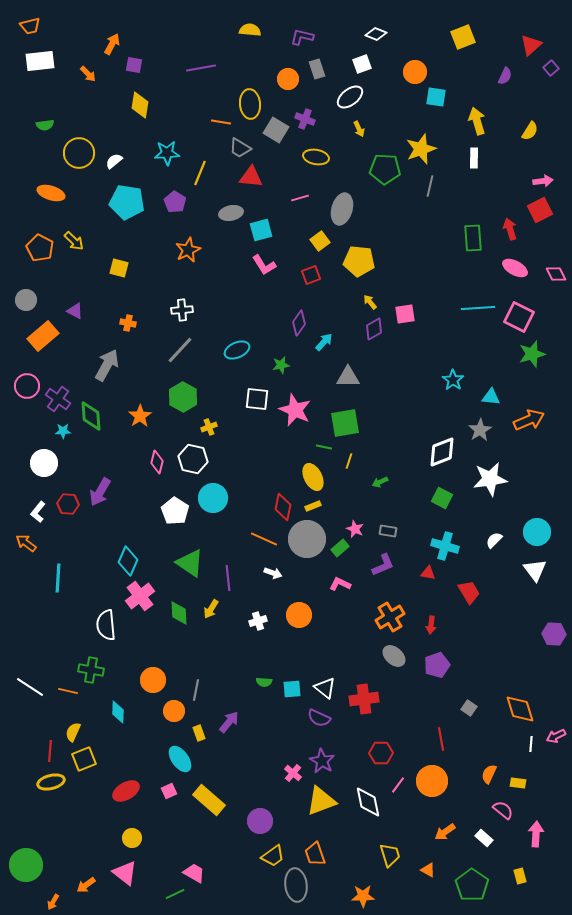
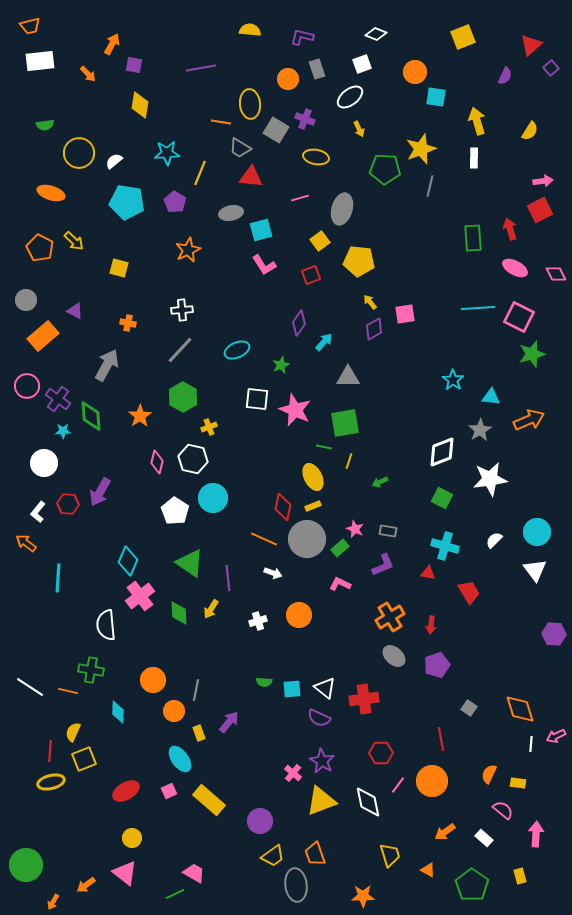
green star at (281, 365): rotated 12 degrees counterclockwise
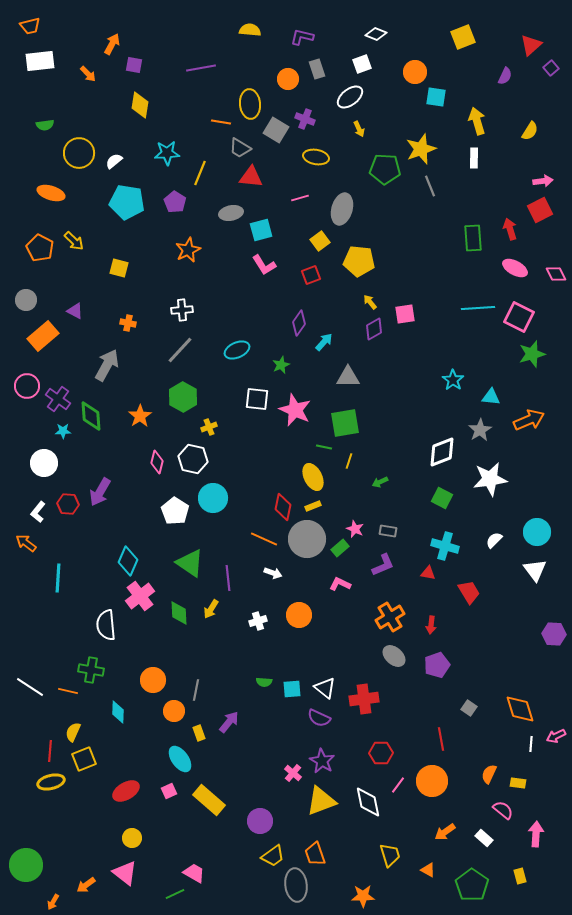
gray line at (430, 186): rotated 35 degrees counterclockwise
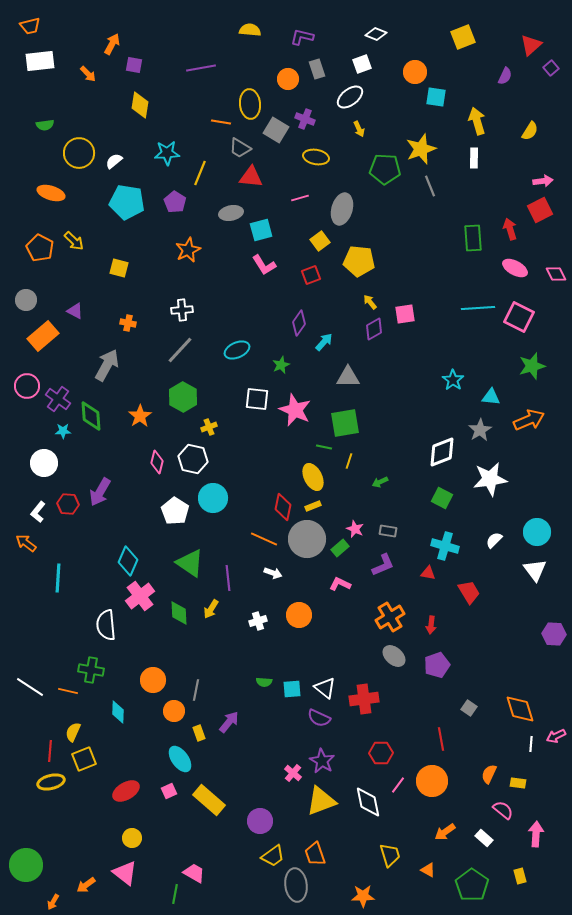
green star at (532, 354): moved 12 px down
green line at (175, 894): rotated 54 degrees counterclockwise
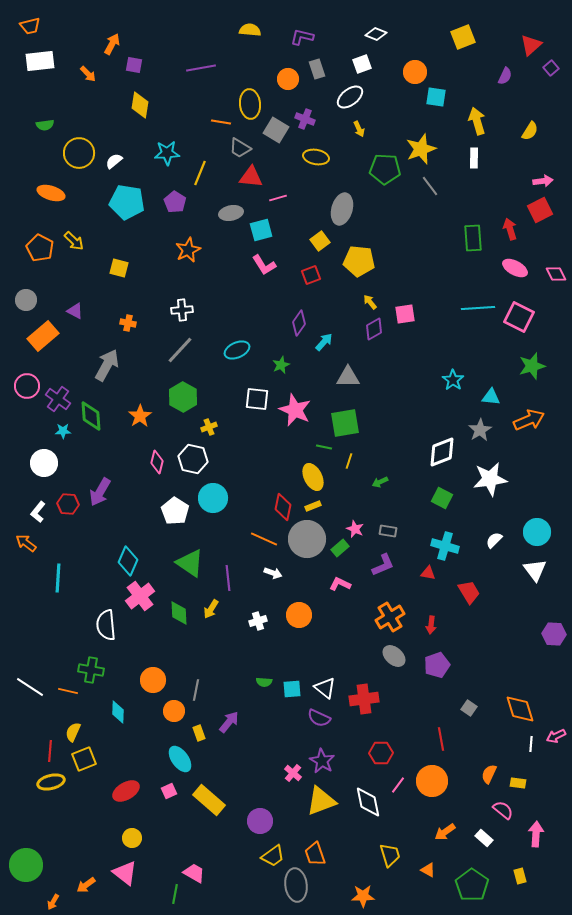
gray line at (430, 186): rotated 15 degrees counterclockwise
pink line at (300, 198): moved 22 px left
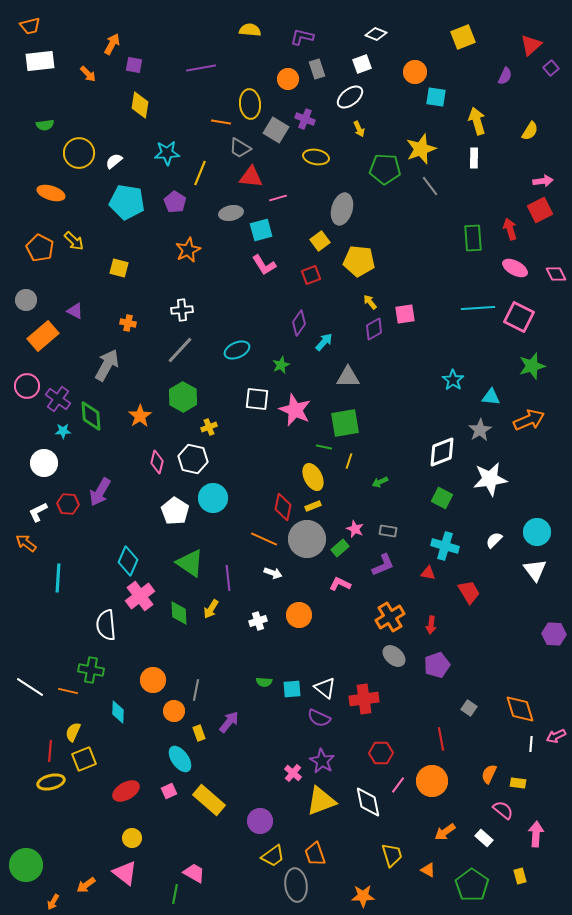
white L-shape at (38, 512): rotated 25 degrees clockwise
yellow trapezoid at (390, 855): moved 2 px right
